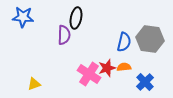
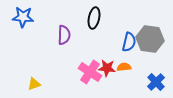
black ellipse: moved 18 px right
blue semicircle: moved 5 px right
red star: rotated 24 degrees clockwise
pink cross: moved 1 px right, 2 px up
blue cross: moved 11 px right
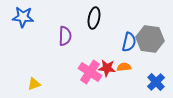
purple semicircle: moved 1 px right, 1 px down
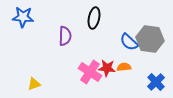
blue semicircle: rotated 120 degrees clockwise
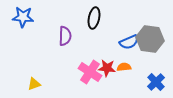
blue semicircle: rotated 66 degrees counterclockwise
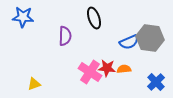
black ellipse: rotated 30 degrees counterclockwise
gray hexagon: moved 1 px up
orange semicircle: moved 2 px down
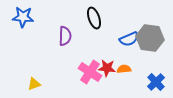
blue semicircle: moved 3 px up
